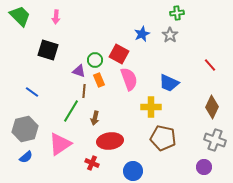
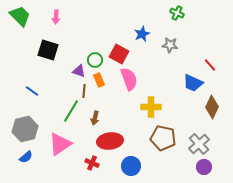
green cross: rotated 32 degrees clockwise
gray star: moved 10 px down; rotated 28 degrees counterclockwise
blue trapezoid: moved 24 px right
blue line: moved 1 px up
gray cross: moved 16 px left, 4 px down; rotated 30 degrees clockwise
blue circle: moved 2 px left, 5 px up
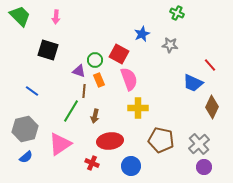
yellow cross: moved 13 px left, 1 px down
brown arrow: moved 2 px up
brown pentagon: moved 2 px left, 2 px down
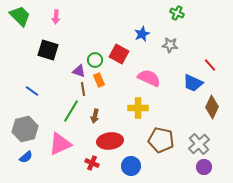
pink semicircle: moved 20 px right, 1 px up; rotated 45 degrees counterclockwise
brown line: moved 1 px left, 2 px up; rotated 16 degrees counterclockwise
pink triangle: rotated 10 degrees clockwise
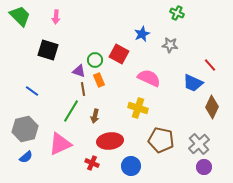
yellow cross: rotated 18 degrees clockwise
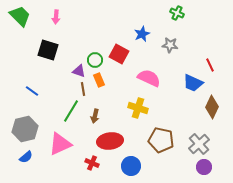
red line: rotated 16 degrees clockwise
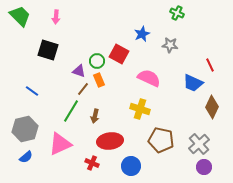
green circle: moved 2 px right, 1 px down
brown line: rotated 48 degrees clockwise
yellow cross: moved 2 px right, 1 px down
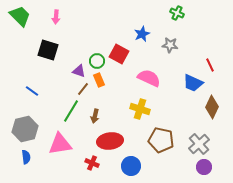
pink triangle: rotated 15 degrees clockwise
blue semicircle: rotated 56 degrees counterclockwise
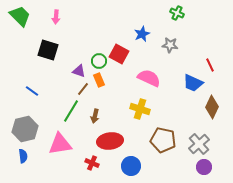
green circle: moved 2 px right
brown pentagon: moved 2 px right
blue semicircle: moved 3 px left, 1 px up
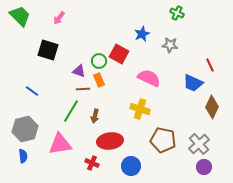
pink arrow: moved 3 px right, 1 px down; rotated 32 degrees clockwise
brown line: rotated 48 degrees clockwise
